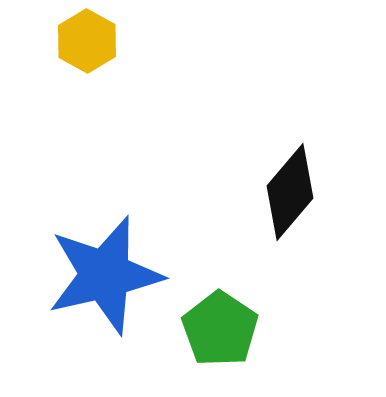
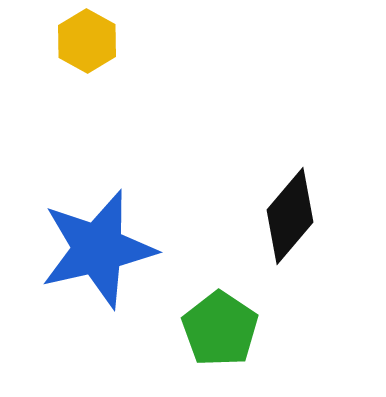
black diamond: moved 24 px down
blue star: moved 7 px left, 26 px up
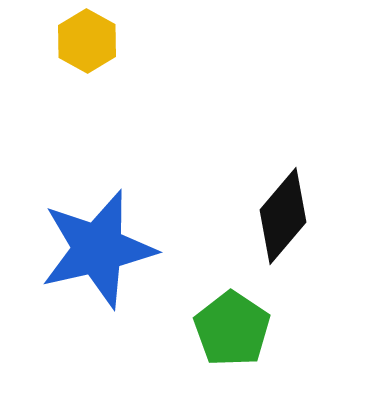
black diamond: moved 7 px left
green pentagon: moved 12 px right
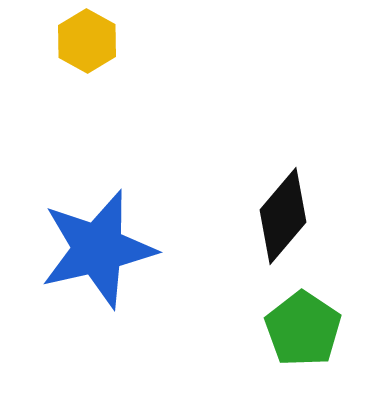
green pentagon: moved 71 px right
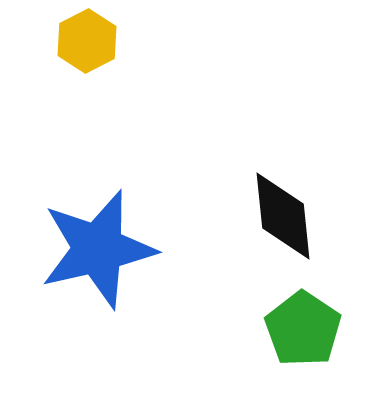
yellow hexagon: rotated 4 degrees clockwise
black diamond: rotated 46 degrees counterclockwise
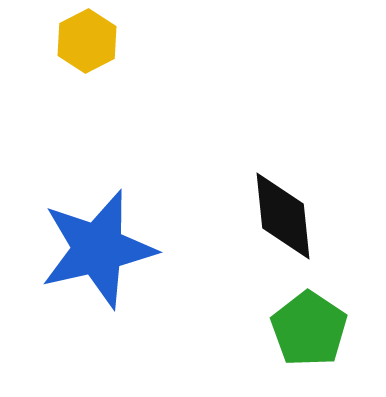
green pentagon: moved 6 px right
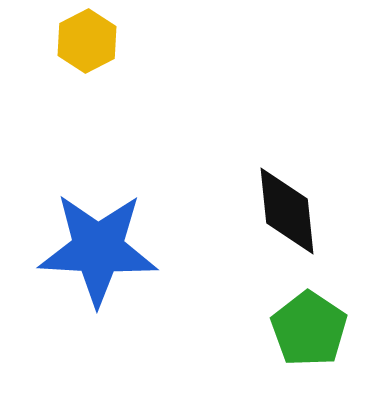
black diamond: moved 4 px right, 5 px up
blue star: rotated 16 degrees clockwise
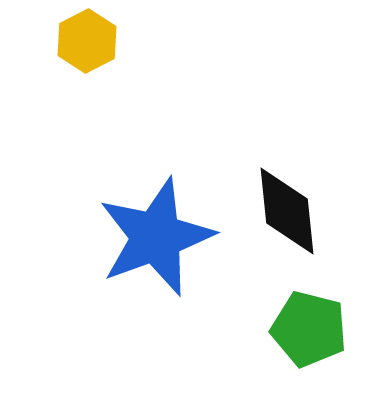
blue star: moved 58 px right, 12 px up; rotated 23 degrees counterclockwise
green pentagon: rotated 20 degrees counterclockwise
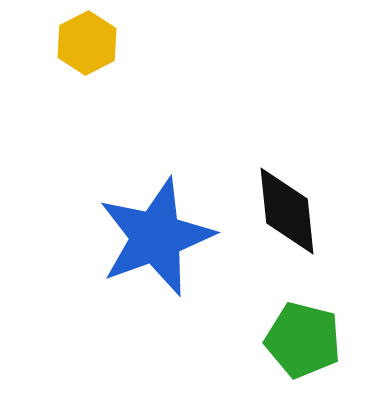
yellow hexagon: moved 2 px down
green pentagon: moved 6 px left, 11 px down
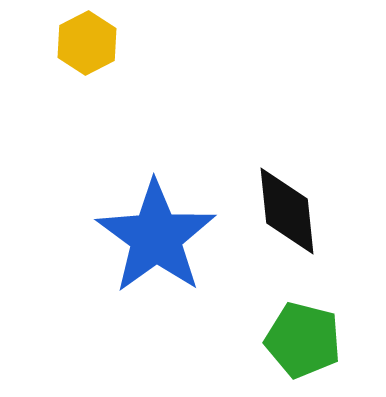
blue star: rotated 16 degrees counterclockwise
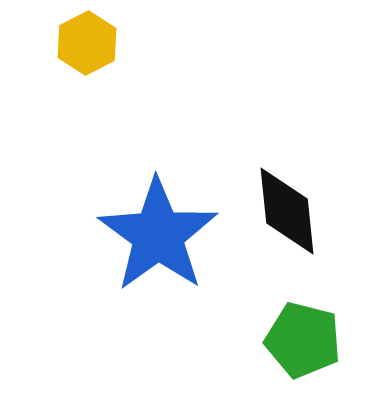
blue star: moved 2 px right, 2 px up
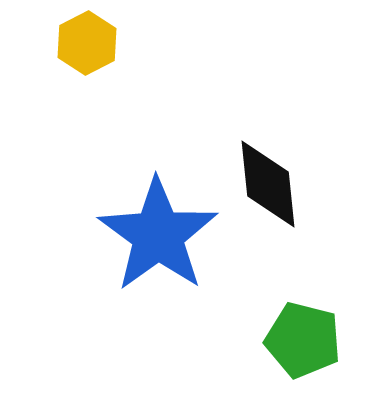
black diamond: moved 19 px left, 27 px up
